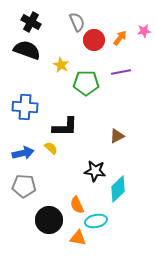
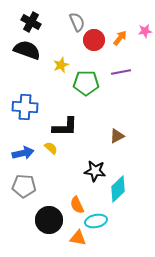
pink star: moved 1 px right
yellow star: rotated 21 degrees clockwise
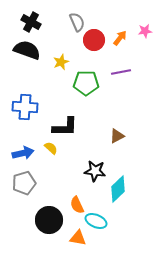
yellow star: moved 3 px up
gray pentagon: moved 3 px up; rotated 20 degrees counterclockwise
cyan ellipse: rotated 35 degrees clockwise
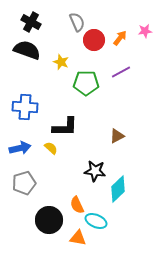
yellow star: rotated 28 degrees counterclockwise
purple line: rotated 18 degrees counterclockwise
blue arrow: moved 3 px left, 5 px up
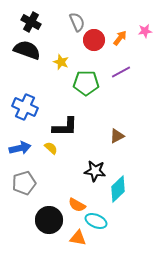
blue cross: rotated 20 degrees clockwise
orange semicircle: rotated 36 degrees counterclockwise
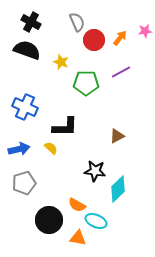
blue arrow: moved 1 px left, 1 px down
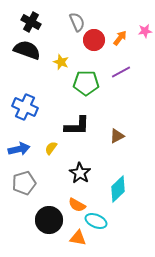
black L-shape: moved 12 px right, 1 px up
yellow semicircle: rotated 96 degrees counterclockwise
black star: moved 15 px left, 2 px down; rotated 25 degrees clockwise
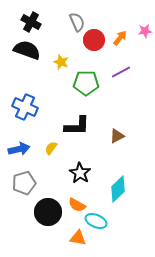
black circle: moved 1 px left, 8 px up
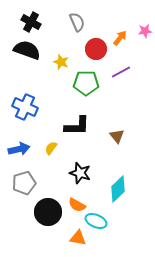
red circle: moved 2 px right, 9 px down
brown triangle: rotated 42 degrees counterclockwise
black star: rotated 15 degrees counterclockwise
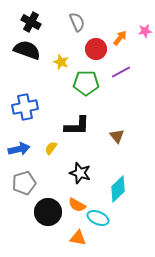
blue cross: rotated 35 degrees counterclockwise
cyan ellipse: moved 2 px right, 3 px up
